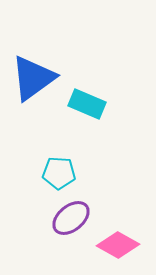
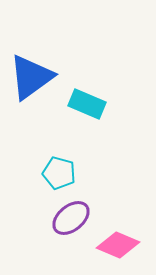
blue triangle: moved 2 px left, 1 px up
cyan pentagon: rotated 12 degrees clockwise
pink diamond: rotated 6 degrees counterclockwise
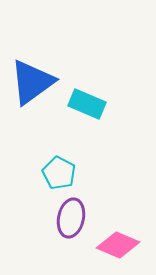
blue triangle: moved 1 px right, 5 px down
cyan pentagon: rotated 12 degrees clockwise
purple ellipse: rotated 39 degrees counterclockwise
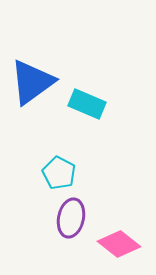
pink diamond: moved 1 px right, 1 px up; rotated 15 degrees clockwise
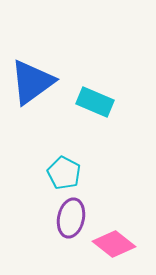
cyan rectangle: moved 8 px right, 2 px up
cyan pentagon: moved 5 px right
pink diamond: moved 5 px left
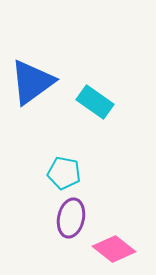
cyan rectangle: rotated 12 degrees clockwise
cyan pentagon: rotated 16 degrees counterclockwise
pink diamond: moved 5 px down
